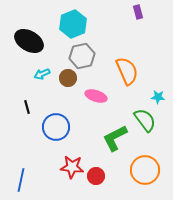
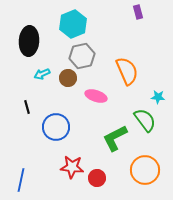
black ellipse: rotated 64 degrees clockwise
red circle: moved 1 px right, 2 px down
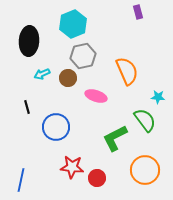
gray hexagon: moved 1 px right
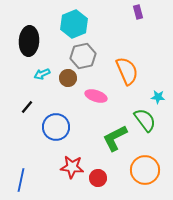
cyan hexagon: moved 1 px right
black line: rotated 56 degrees clockwise
red circle: moved 1 px right
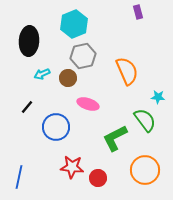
pink ellipse: moved 8 px left, 8 px down
blue line: moved 2 px left, 3 px up
